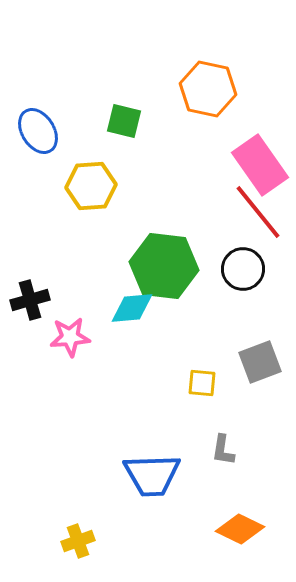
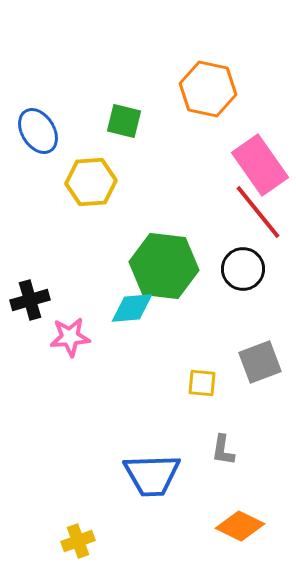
yellow hexagon: moved 4 px up
orange diamond: moved 3 px up
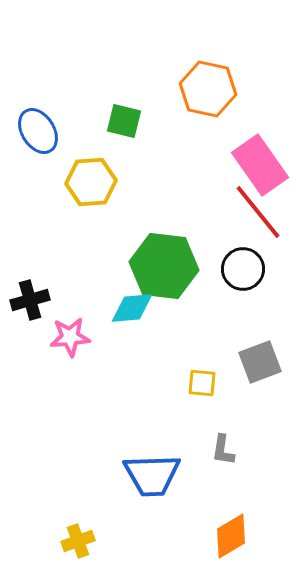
orange diamond: moved 9 px left, 10 px down; rotated 57 degrees counterclockwise
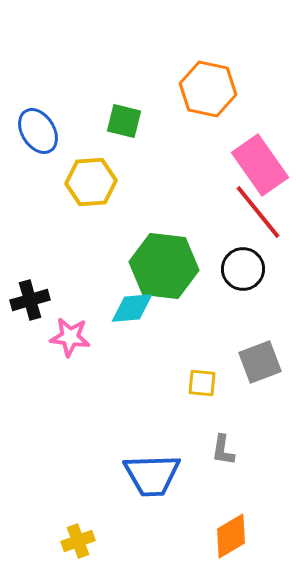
pink star: rotated 12 degrees clockwise
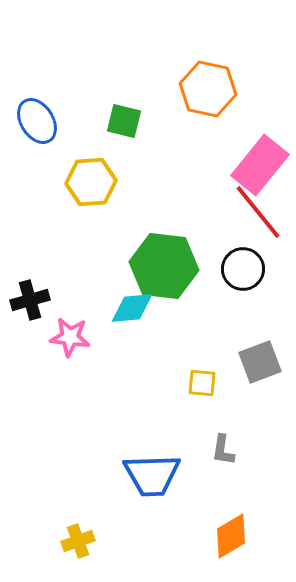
blue ellipse: moved 1 px left, 10 px up
pink rectangle: rotated 74 degrees clockwise
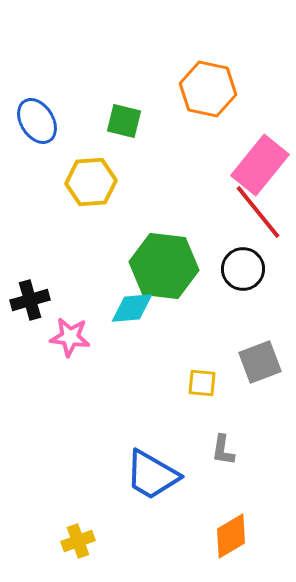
blue trapezoid: rotated 32 degrees clockwise
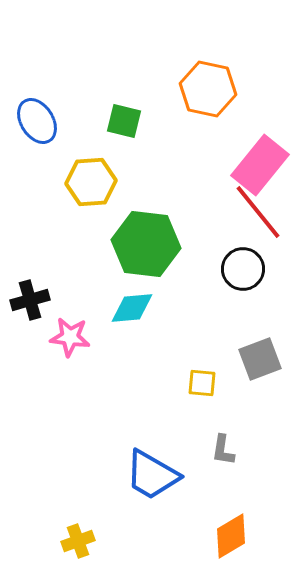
green hexagon: moved 18 px left, 22 px up
gray square: moved 3 px up
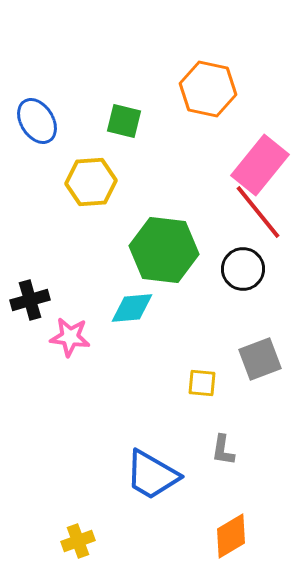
green hexagon: moved 18 px right, 6 px down
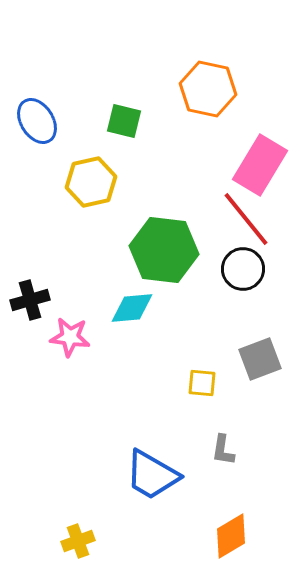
pink rectangle: rotated 8 degrees counterclockwise
yellow hexagon: rotated 9 degrees counterclockwise
red line: moved 12 px left, 7 px down
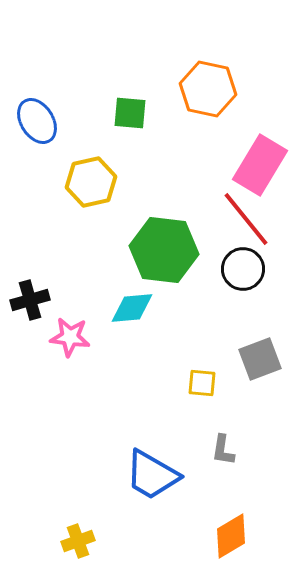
green square: moved 6 px right, 8 px up; rotated 9 degrees counterclockwise
